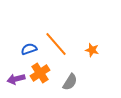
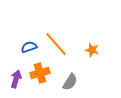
blue semicircle: moved 2 px up
orange cross: rotated 18 degrees clockwise
purple arrow: rotated 120 degrees clockwise
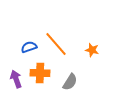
orange cross: rotated 18 degrees clockwise
purple arrow: rotated 36 degrees counterclockwise
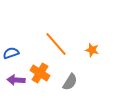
blue semicircle: moved 18 px left, 6 px down
orange cross: rotated 30 degrees clockwise
purple arrow: moved 1 px down; rotated 66 degrees counterclockwise
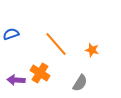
blue semicircle: moved 19 px up
gray semicircle: moved 10 px right, 1 px down
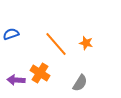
orange star: moved 6 px left, 7 px up
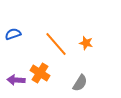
blue semicircle: moved 2 px right
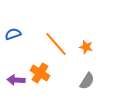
orange star: moved 4 px down
gray semicircle: moved 7 px right, 2 px up
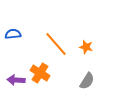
blue semicircle: rotated 14 degrees clockwise
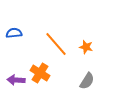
blue semicircle: moved 1 px right, 1 px up
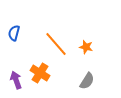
blue semicircle: rotated 70 degrees counterclockwise
purple arrow: rotated 66 degrees clockwise
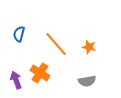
blue semicircle: moved 5 px right, 1 px down
orange star: moved 3 px right
gray semicircle: rotated 48 degrees clockwise
